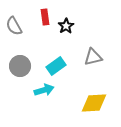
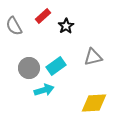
red rectangle: moved 2 px left, 1 px up; rotated 56 degrees clockwise
gray circle: moved 9 px right, 2 px down
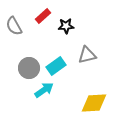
black star: rotated 28 degrees clockwise
gray triangle: moved 6 px left, 2 px up
cyan arrow: rotated 18 degrees counterclockwise
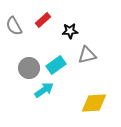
red rectangle: moved 4 px down
black star: moved 4 px right, 5 px down
cyan rectangle: moved 1 px up
